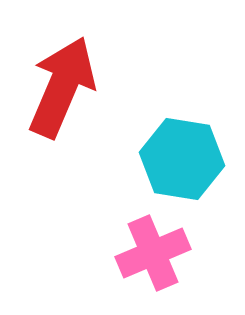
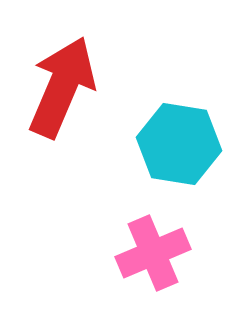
cyan hexagon: moved 3 px left, 15 px up
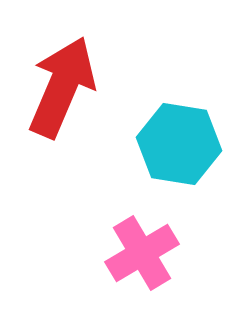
pink cross: moved 11 px left; rotated 8 degrees counterclockwise
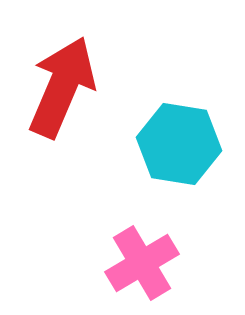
pink cross: moved 10 px down
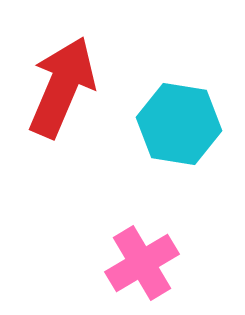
cyan hexagon: moved 20 px up
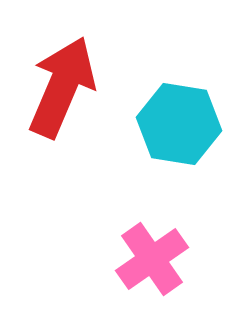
pink cross: moved 10 px right, 4 px up; rotated 4 degrees counterclockwise
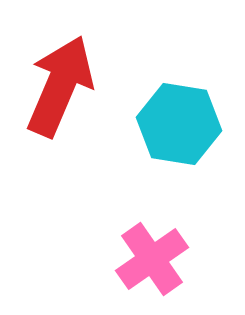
red arrow: moved 2 px left, 1 px up
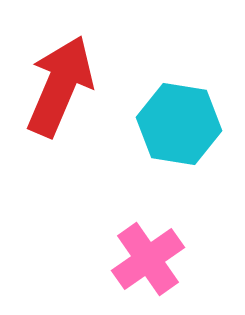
pink cross: moved 4 px left
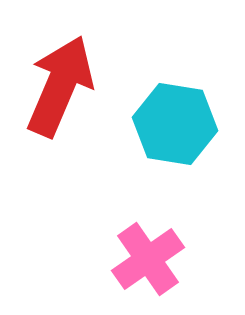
cyan hexagon: moved 4 px left
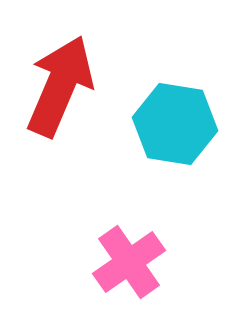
pink cross: moved 19 px left, 3 px down
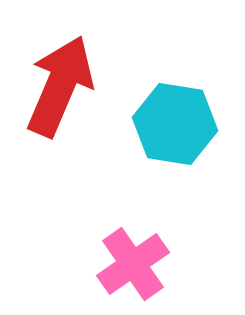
pink cross: moved 4 px right, 2 px down
